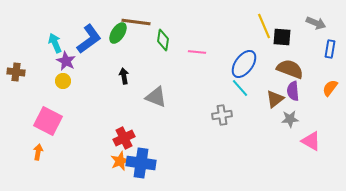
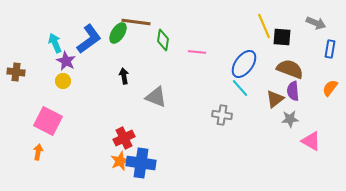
gray cross: rotated 18 degrees clockwise
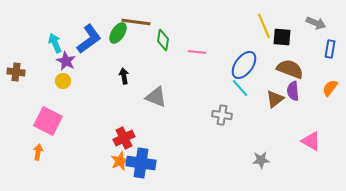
blue ellipse: moved 1 px down
gray star: moved 29 px left, 41 px down
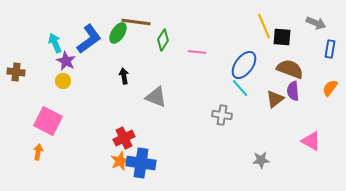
green diamond: rotated 25 degrees clockwise
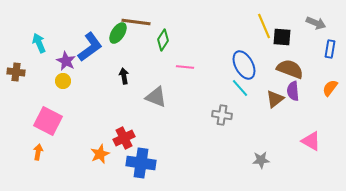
blue L-shape: moved 1 px right, 8 px down
cyan arrow: moved 16 px left
pink line: moved 12 px left, 15 px down
blue ellipse: rotated 64 degrees counterclockwise
orange star: moved 20 px left, 7 px up
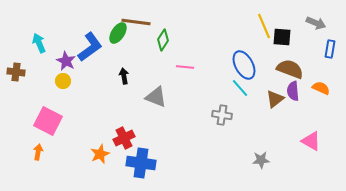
orange semicircle: moved 9 px left; rotated 78 degrees clockwise
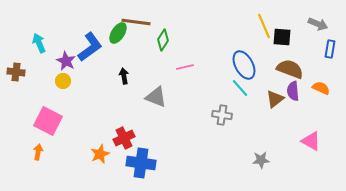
gray arrow: moved 2 px right, 1 px down
pink line: rotated 18 degrees counterclockwise
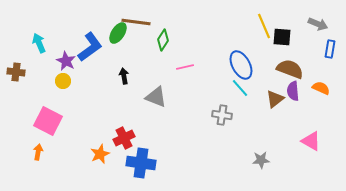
blue ellipse: moved 3 px left
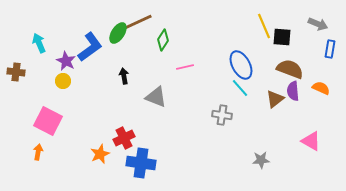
brown line: moved 2 px right; rotated 32 degrees counterclockwise
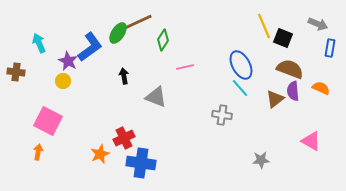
black square: moved 1 px right, 1 px down; rotated 18 degrees clockwise
blue rectangle: moved 1 px up
purple star: moved 2 px right
